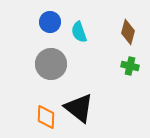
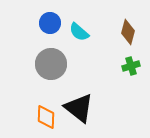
blue circle: moved 1 px down
cyan semicircle: rotated 30 degrees counterclockwise
green cross: moved 1 px right; rotated 30 degrees counterclockwise
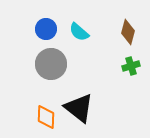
blue circle: moved 4 px left, 6 px down
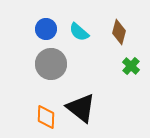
brown diamond: moved 9 px left
green cross: rotated 30 degrees counterclockwise
black triangle: moved 2 px right
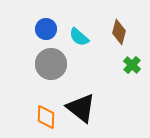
cyan semicircle: moved 5 px down
green cross: moved 1 px right, 1 px up
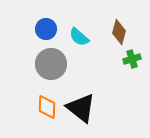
green cross: moved 6 px up; rotated 30 degrees clockwise
orange diamond: moved 1 px right, 10 px up
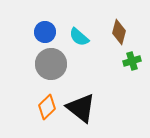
blue circle: moved 1 px left, 3 px down
green cross: moved 2 px down
orange diamond: rotated 45 degrees clockwise
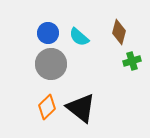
blue circle: moved 3 px right, 1 px down
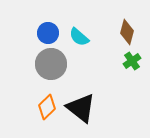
brown diamond: moved 8 px right
green cross: rotated 18 degrees counterclockwise
